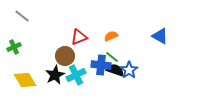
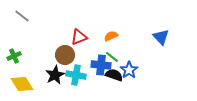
blue triangle: moved 1 px right, 1 px down; rotated 18 degrees clockwise
green cross: moved 9 px down
brown circle: moved 1 px up
black semicircle: moved 1 px left, 5 px down
cyan cross: rotated 36 degrees clockwise
yellow diamond: moved 3 px left, 4 px down
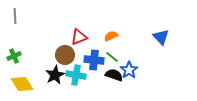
gray line: moved 7 px left; rotated 49 degrees clockwise
blue cross: moved 7 px left, 5 px up
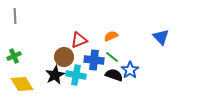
red triangle: moved 3 px down
brown circle: moved 1 px left, 2 px down
blue star: moved 1 px right
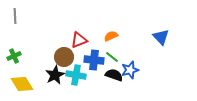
blue star: rotated 18 degrees clockwise
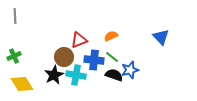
black star: moved 1 px left
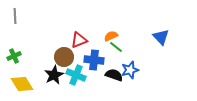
green line: moved 4 px right, 10 px up
cyan cross: rotated 12 degrees clockwise
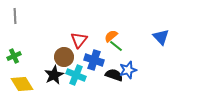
orange semicircle: rotated 16 degrees counterclockwise
red triangle: rotated 30 degrees counterclockwise
green line: moved 1 px up
blue cross: rotated 12 degrees clockwise
blue star: moved 2 px left
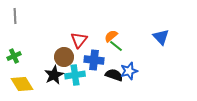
blue cross: rotated 12 degrees counterclockwise
blue star: moved 1 px right, 1 px down
cyan cross: moved 1 px left; rotated 30 degrees counterclockwise
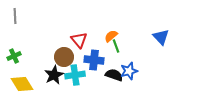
red triangle: rotated 18 degrees counterclockwise
green line: rotated 32 degrees clockwise
